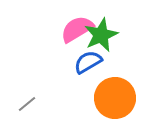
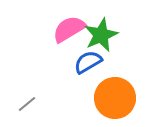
pink semicircle: moved 8 px left
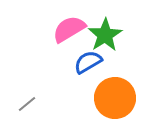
green star: moved 4 px right; rotated 8 degrees counterclockwise
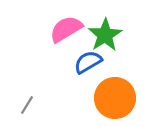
pink semicircle: moved 3 px left
gray line: moved 1 px down; rotated 18 degrees counterclockwise
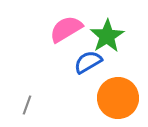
green star: moved 2 px right, 1 px down
orange circle: moved 3 px right
gray line: rotated 12 degrees counterclockwise
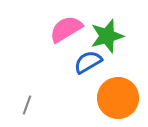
green star: rotated 16 degrees clockwise
